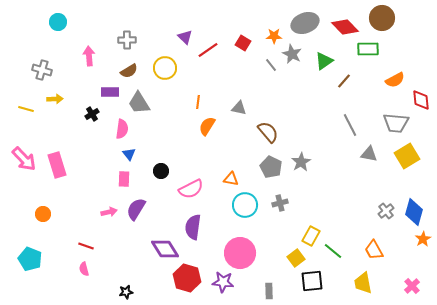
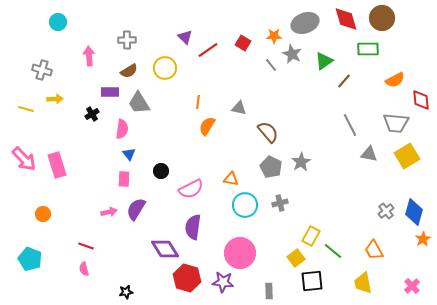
red diamond at (345, 27): moved 1 px right, 8 px up; rotated 28 degrees clockwise
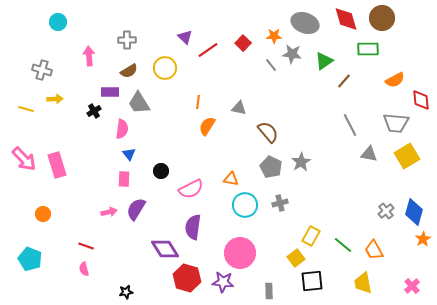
gray ellipse at (305, 23): rotated 40 degrees clockwise
red square at (243, 43): rotated 14 degrees clockwise
gray star at (292, 54): rotated 18 degrees counterclockwise
black cross at (92, 114): moved 2 px right, 3 px up
green line at (333, 251): moved 10 px right, 6 px up
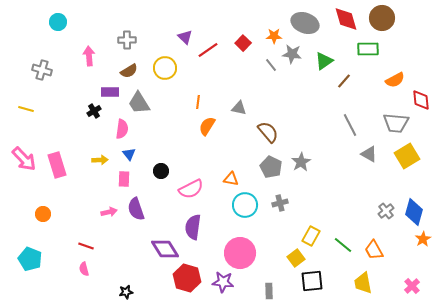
yellow arrow at (55, 99): moved 45 px right, 61 px down
gray triangle at (369, 154): rotated 18 degrees clockwise
purple semicircle at (136, 209): rotated 50 degrees counterclockwise
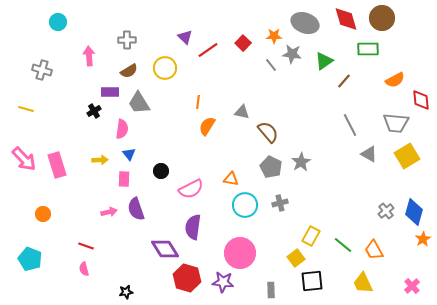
gray triangle at (239, 108): moved 3 px right, 4 px down
yellow trapezoid at (363, 283): rotated 15 degrees counterclockwise
gray rectangle at (269, 291): moved 2 px right, 1 px up
